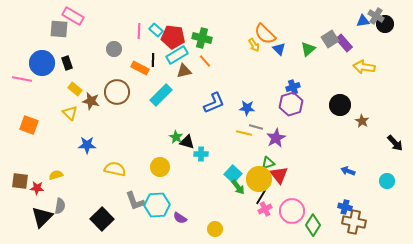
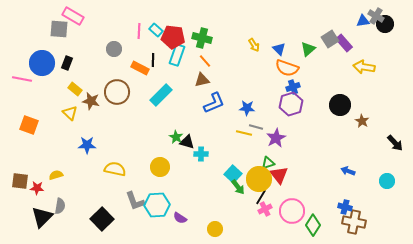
orange semicircle at (265, 34): moved 22 px right, 34 px down; rotated 25 degrees counterclockwise
cyan rectangle at (177, 55): rotated 40 degrees counterclockwise
black rectangle at (67, 63): rotated 40 degrees clockwise
brown triangle at (184, 71): moved 18 px right, 9 px down
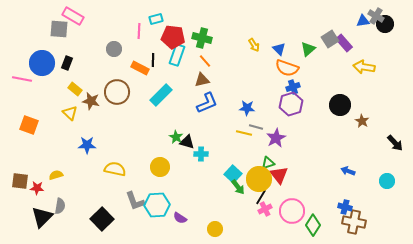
cyan rectangle at (156, 30): moved 11 px up; rotated 56 degrees counterclockwise
blue L-shape at (214, 103): moved 7 px left
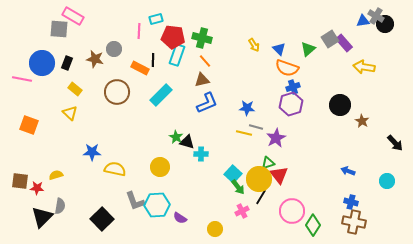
brown star at (91, 101): moved 4 px right, 42 px up
blue star at (87, 145): moved 5 px right, 7 px down
blue cross at (345, 207): moved 6 px right, 5 px up
pink cross at (265, 209): moved 23 px left, 2 px down
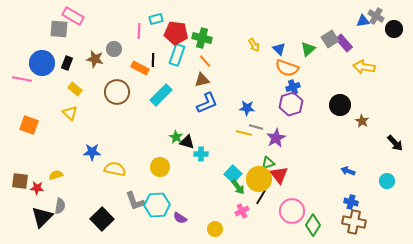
black circle at (385, 24): moved 9 px right, 5 px down
red pentagon at (173, 37): moved 3 px right, 4 px up
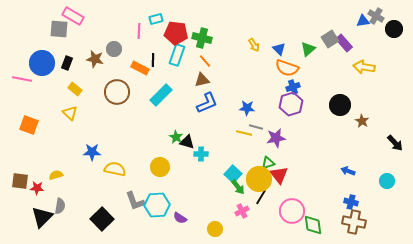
purple star at (276, 138): rotated 18 degrees clockwise
green diamond at (313, 225): rotated 40 degrees counterclockwise
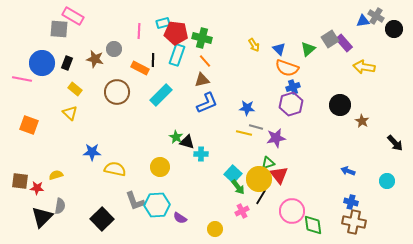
cyan rectangle at (156, 19): moved 7 px right, 4 px down
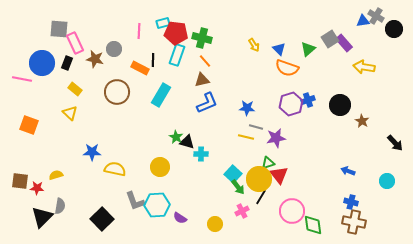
pink rectangle at (73, 16): moved 2 px right, 27 px down; rotated 35 degrees clockwise
blue cross at (293, 87): moved 15 px right, 13 px down
cyan rectangle at (161, 95): rotated 15 degrees counterclockwise
yellow line at (244, 133): moved 2 px right, 4 px down
yellow circle at (215, 229): moved 5 px up
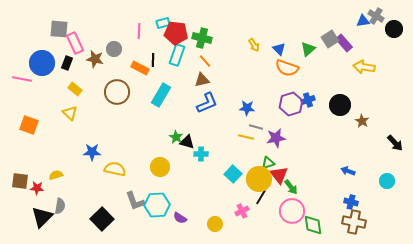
green arrow at (238, 187): moved 53 px right
